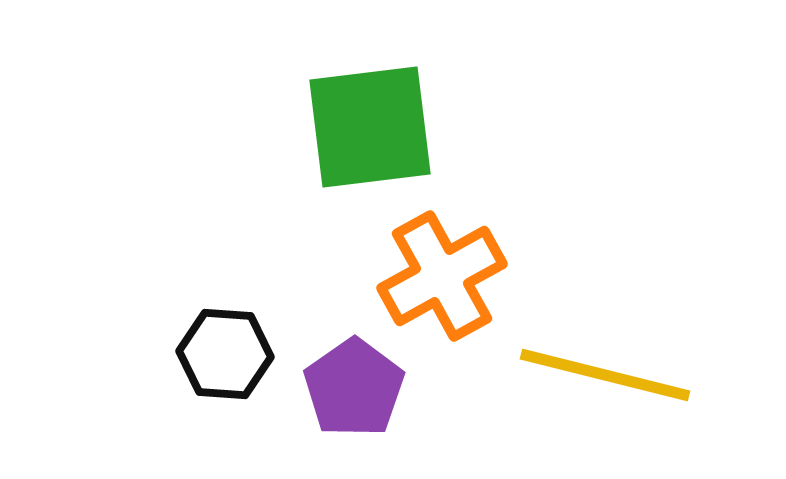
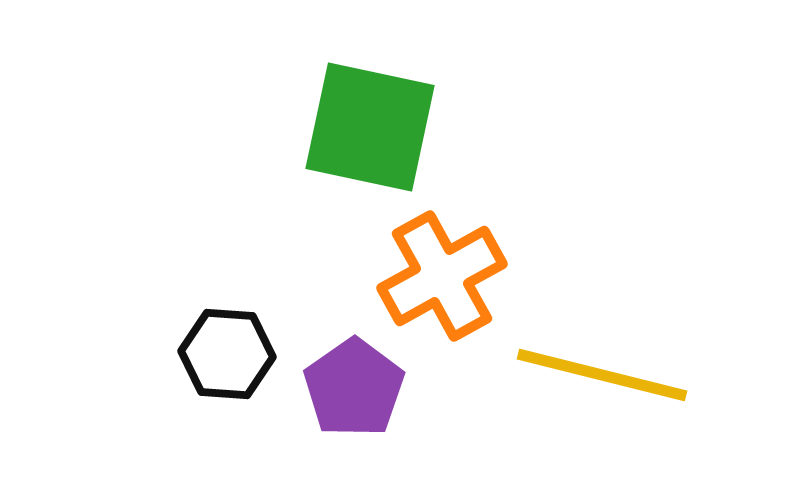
green square: rotated 19 degrees clockwise
black hexagon: moved 2 px right
yellow line: moved 3 px left
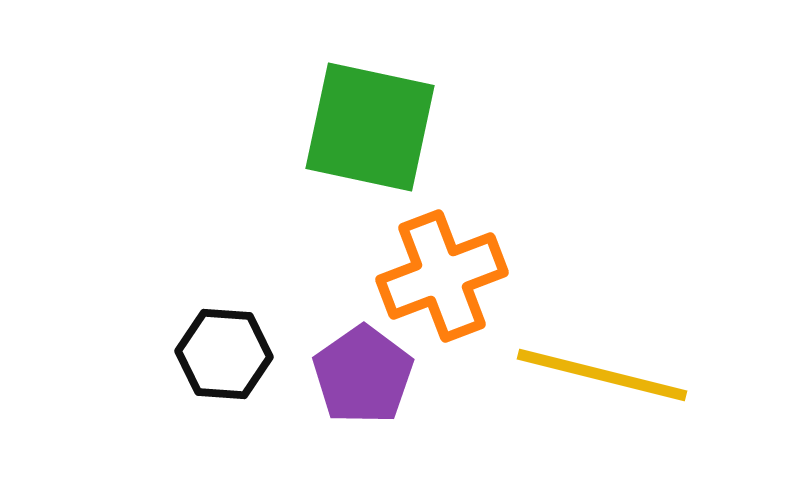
orange cross: rotated 8 degrees clockwise
black hexagon: moved 3 px left
purple pentagon: moved 9 px right, 13 px up
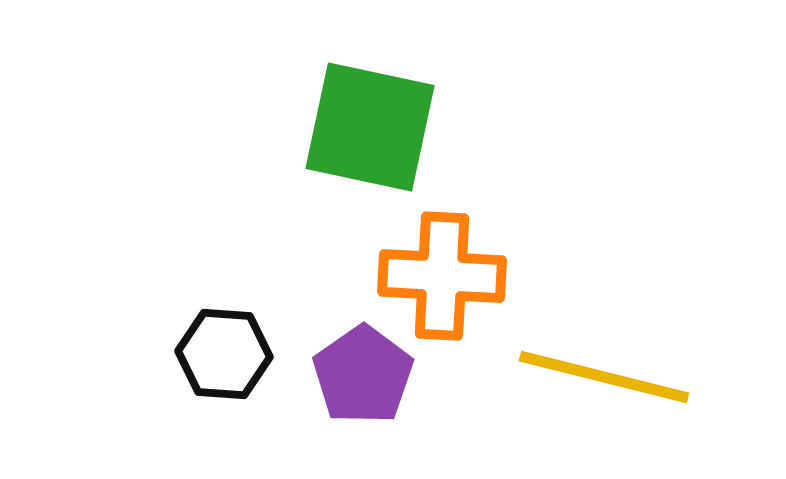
orange cross: rotated 24 degrees clockwise
yellow line: moved 2 px right, 2 px down
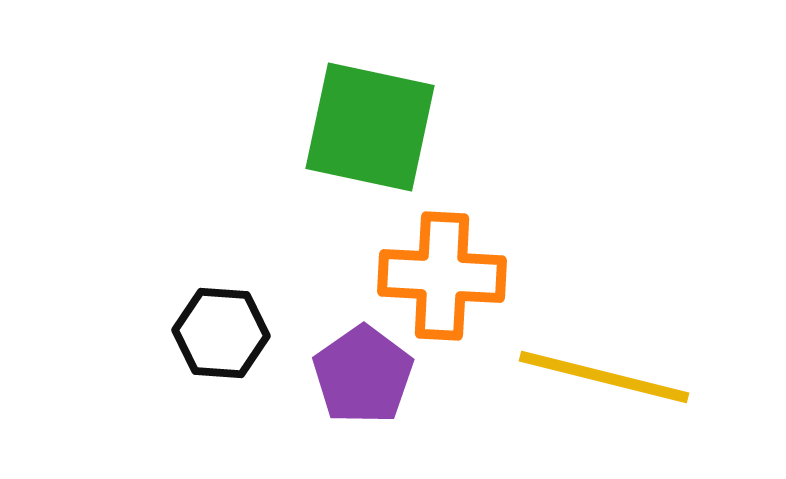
black hexagon: moved 3 px left, 21 px up
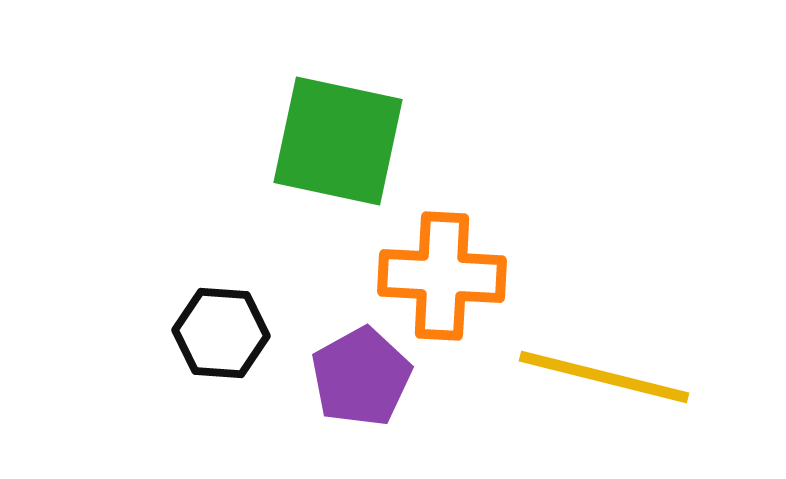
green square: moved 32 px left, 14 px down
purple pentagon: moved 2 px left, 2 px down; rotated 6 degrees clockwise
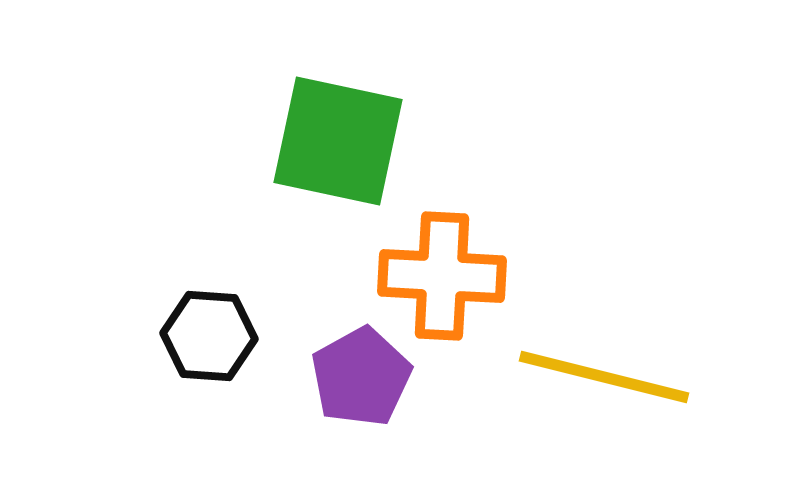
black hexagon: moved 12 px left, 3 px down
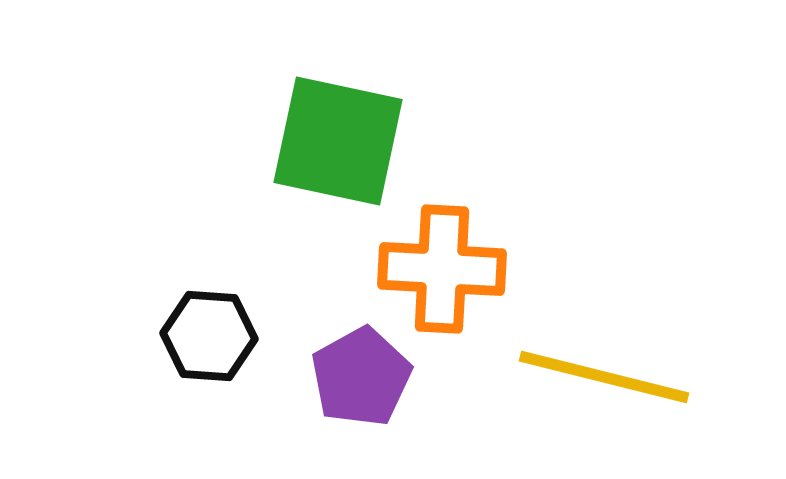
orange cross: moved 7 px up
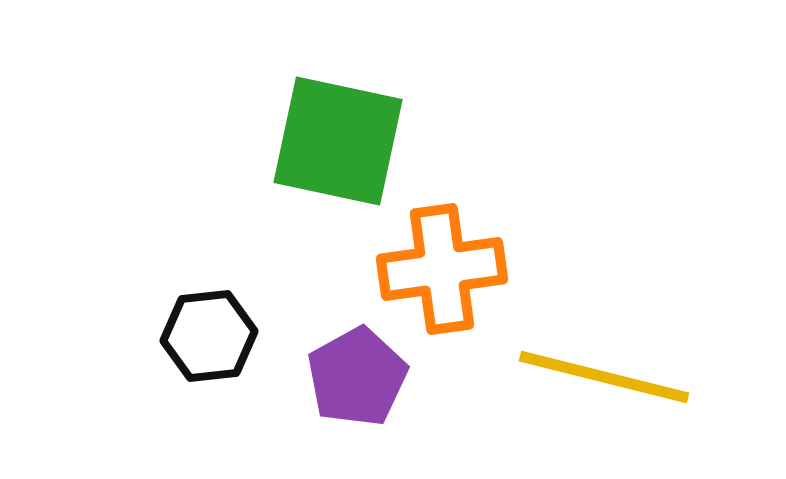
orange cross: rotated 11 degrees counterclockwise
black hexagon: rotated 10 degrees counterclockwise
purple pentagon: moved 4 px left
